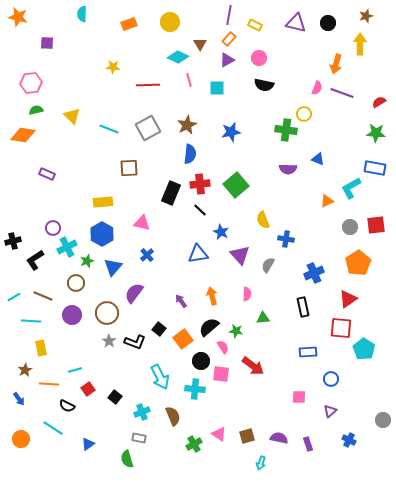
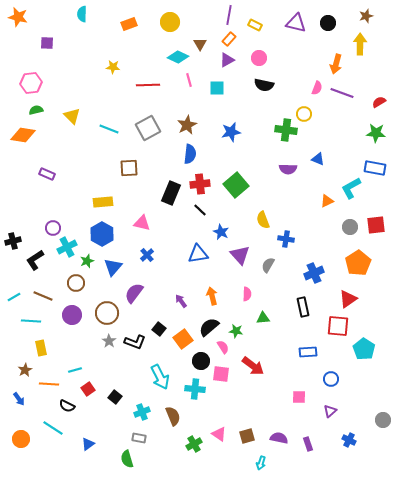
red square at (341, 328): moved 3 px left, 2 px up
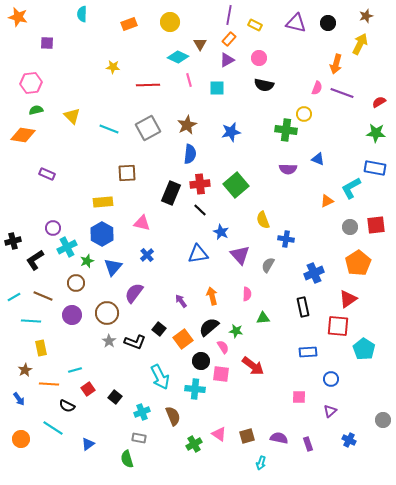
yellow arrow at (360, 44): rotated 25 degrees clockwise
brown square at (129, 168): moved 2 px left, 5 px down
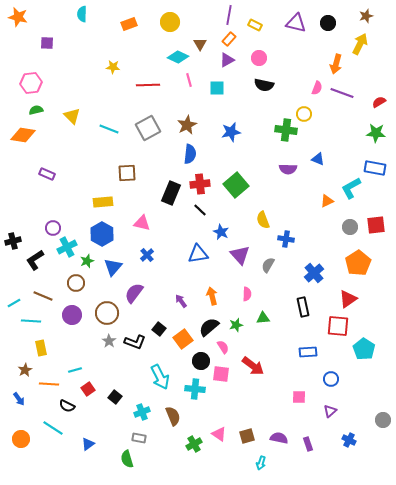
blue cross at (314, 273): rotated 18 degrees counterclockwise
cyan line at (14, 297): moved 6 px down
green star at (236, 331): moved 6 px up; rotated 24 degrees counterclockwise
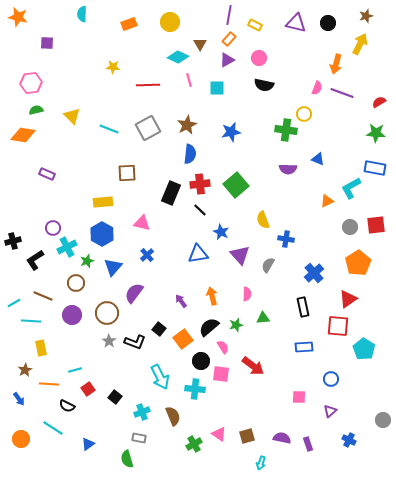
blue rectangle at (308, 352): moved 4 px left, 5 px up
purple semicircle at (279, 438): moved 3 px right
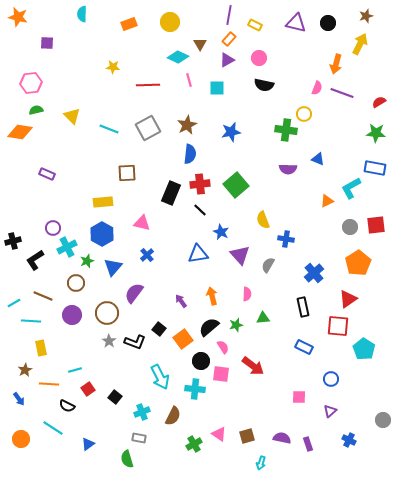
orange diamond at (23, 135): moved 3 px left, 3 px up
blue rectangle at (304, 347): rotated 30 degrees clockwise
brown semicircle at (173, 416): rotated 48 degrees clockwise
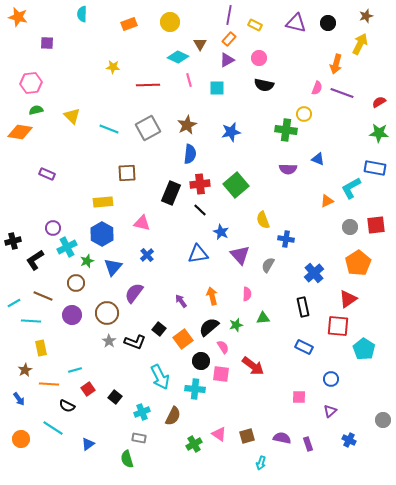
green star at (376, 133): moved 3 px right
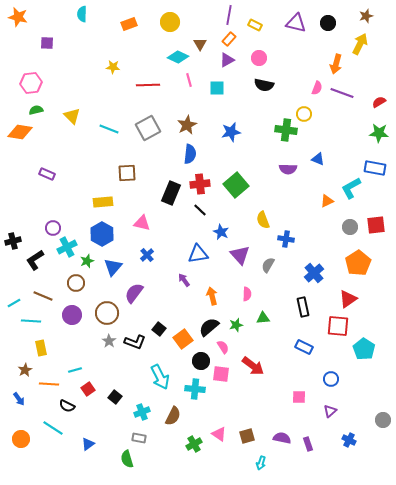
purple arrow at (181, 301): moved 3 px right, 21 px up
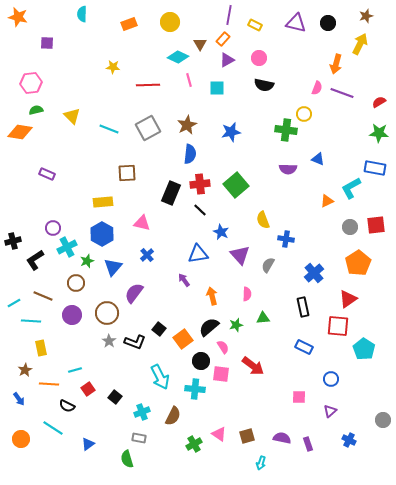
orange rectangle at (229, 39): moved 6 px left
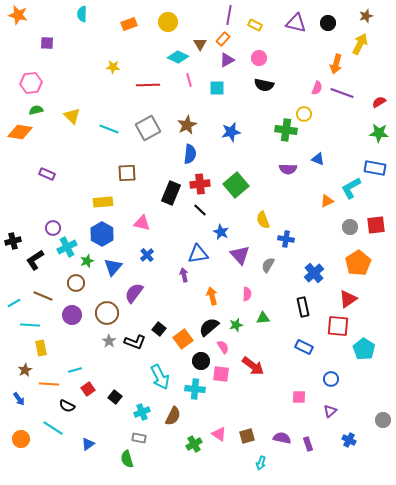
orange star at (18, 17): moved 2 px up
yellow circle at (170, 22): moved 2 px left
purple arrow at (184, 280): moved 5 px up; rotated 24 degrees clockwise
cyan line at (31, 321): moved 1 px left, 4 px down
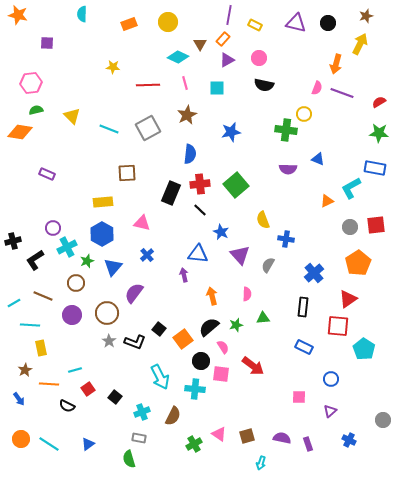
pink line at (189, 80): moved 4 px left, 3 px down
brown star at (187, 125): moved 10 px up
blue triangle at (198, 254): rotated 15 degrees clockwise
black rectangle at (303, 307): rotated 18 degrees clockwise
cyan line at (53, 428): moved 4 px left, 16 px down
green semicircle at (127, 459): moved 2 px right
